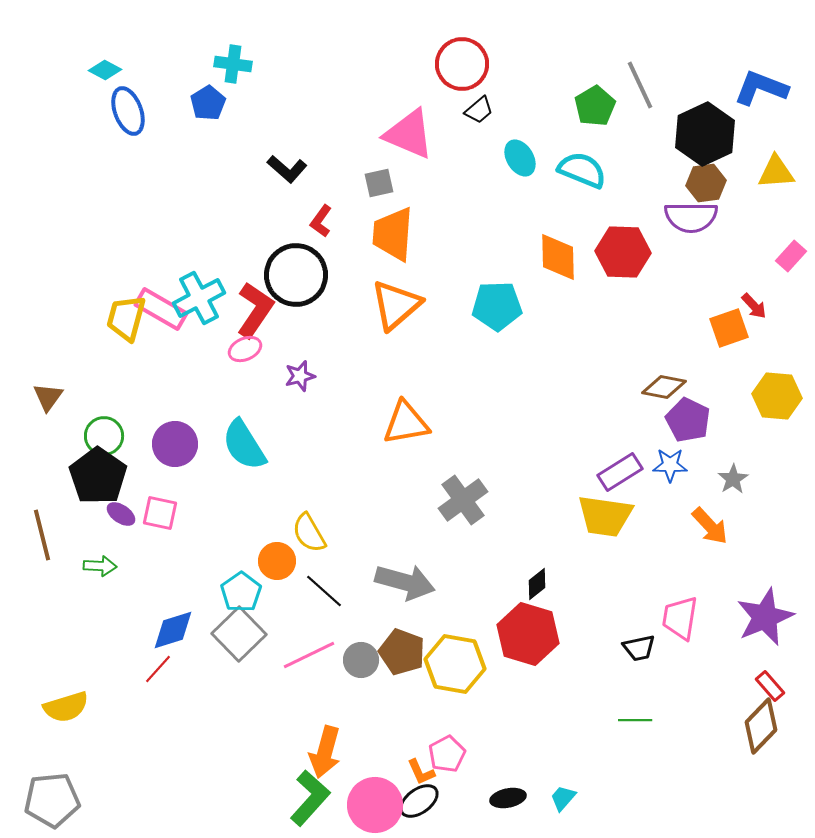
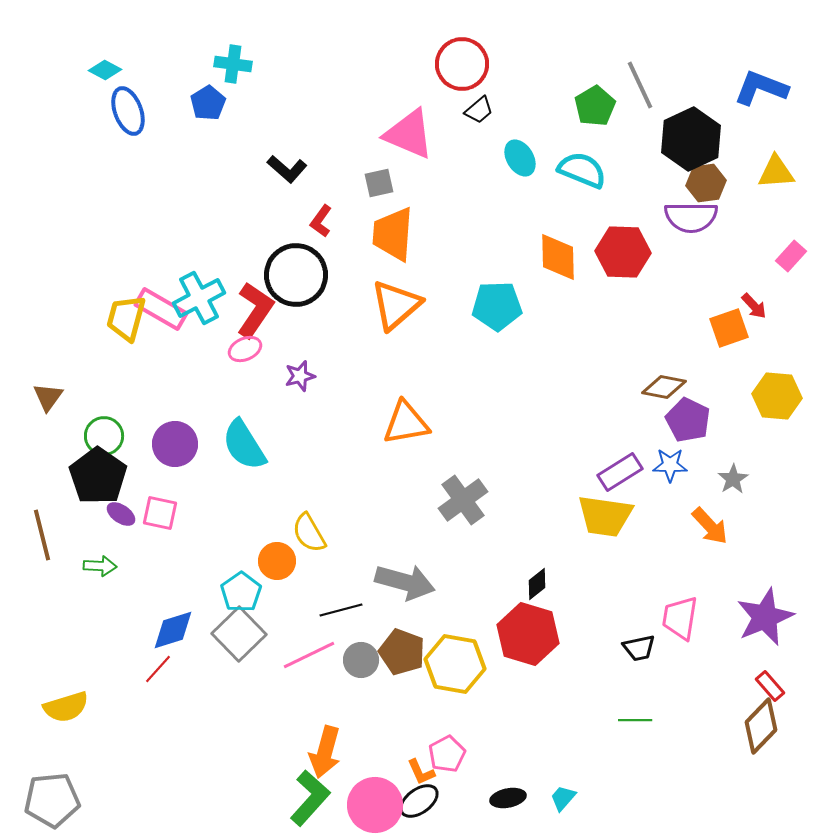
black hexagon at (705, 134): moved 14 px left, 5 px down
black line at (324, 591): moved 17 px right, 19 px down; rotated 57 degrees counterclockwise
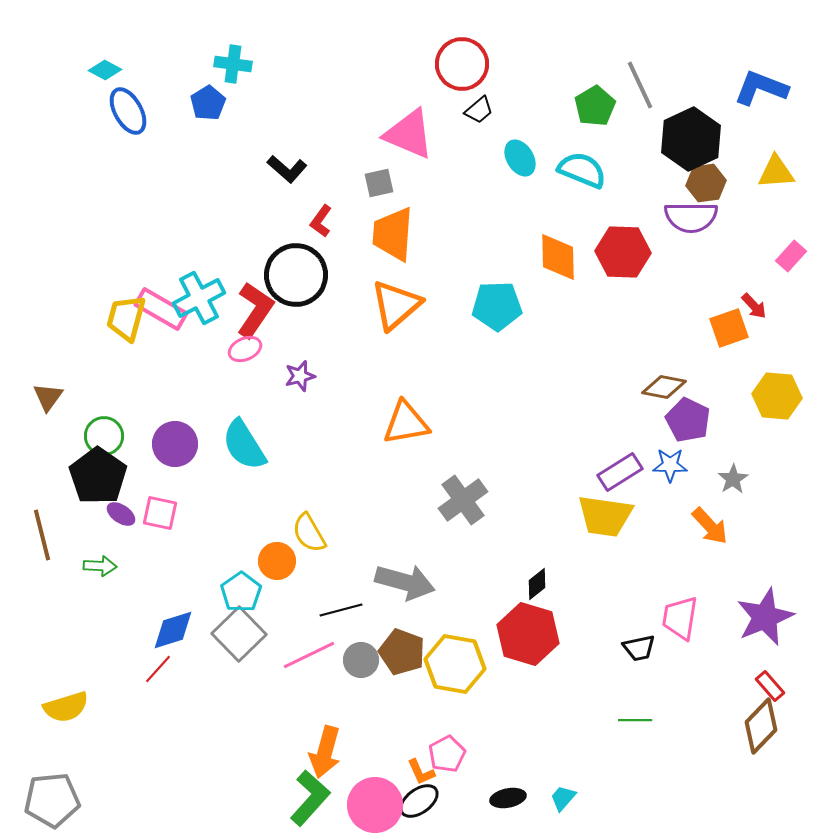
blue ellipse at (128, 111): rotated 9 degrees counterclockwise
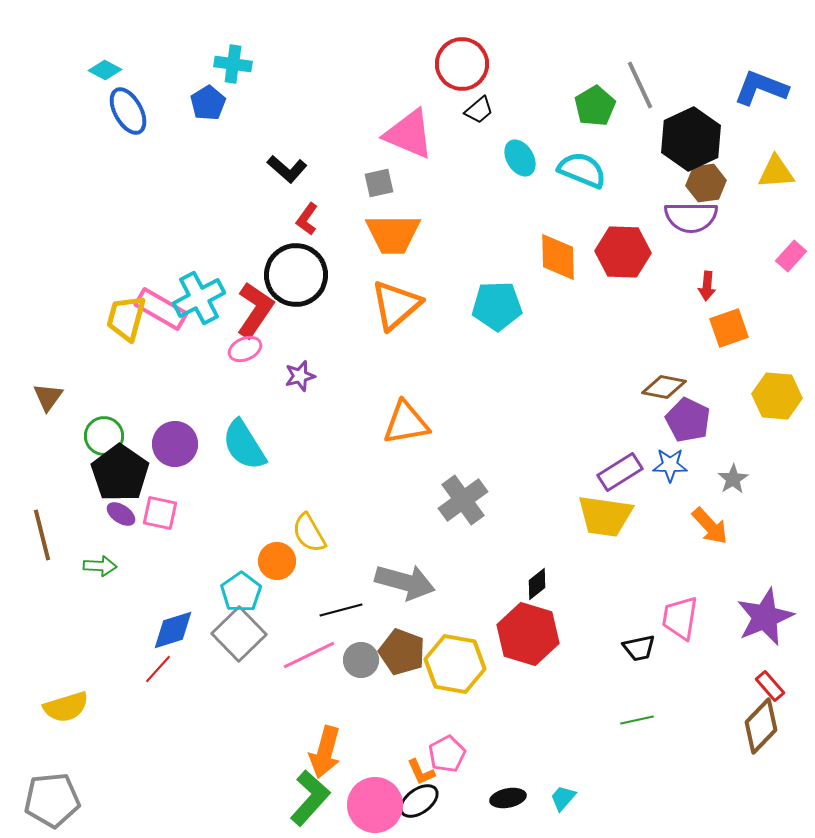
red L-shape at (321, 221): moved 14 px left, 2 px up
orange trapezoid at (393, 234): rotated 94 degrees counterclockwise
red arrow at (754, 306): moved 47 px left, 20 px up; rotated 48 degrees clockwise
black pentagon at (98, 476): moved 22 px right, 3 px up
green line at (635, 720): moved 2 px right; rotated 12 degrees counterclockwise
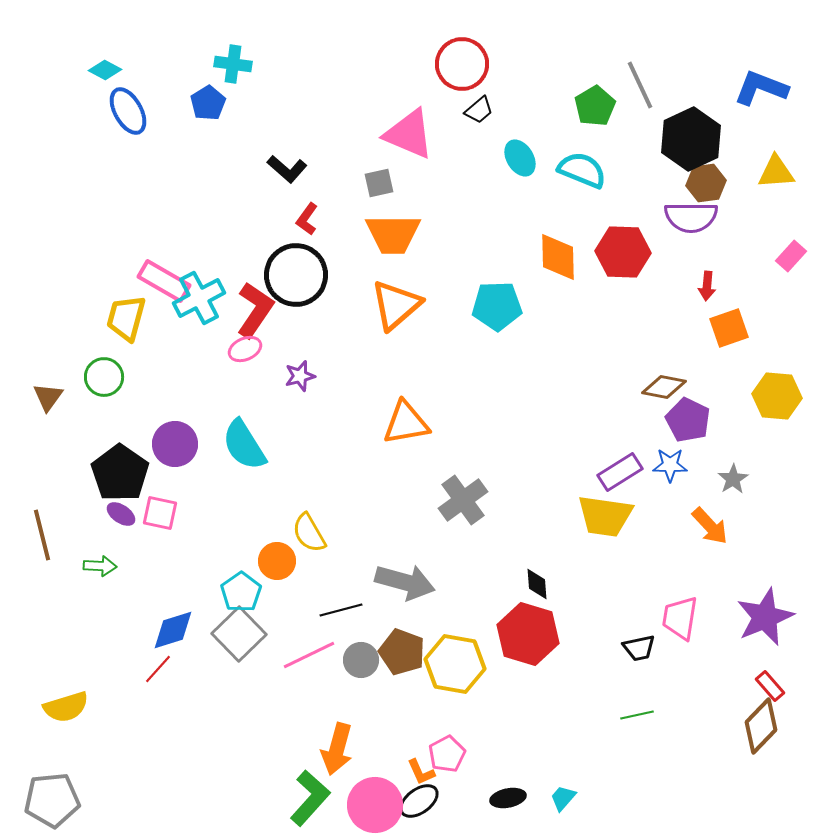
pink rectangle at (161, 309): moved 3 px right, 28 px up
green circle at (104, 436): moved 59 px up
black diamond at (537, 584): rotated 56 degrees counterclockwise
green line at (637, 720): moved 5 px up
orange arrow at (325, 752): moved 12 px right, 3 px up
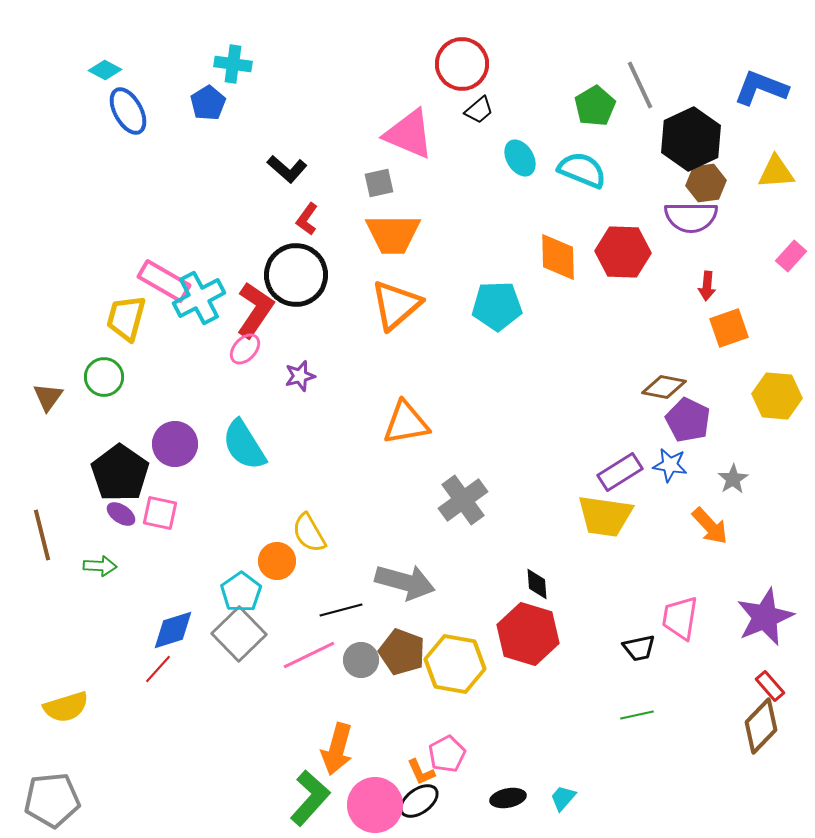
pink ellipse at (245, 349): rotated 24 degrees counterclockwise
blue star at (670, 465): rotated 8 degrees clockwise
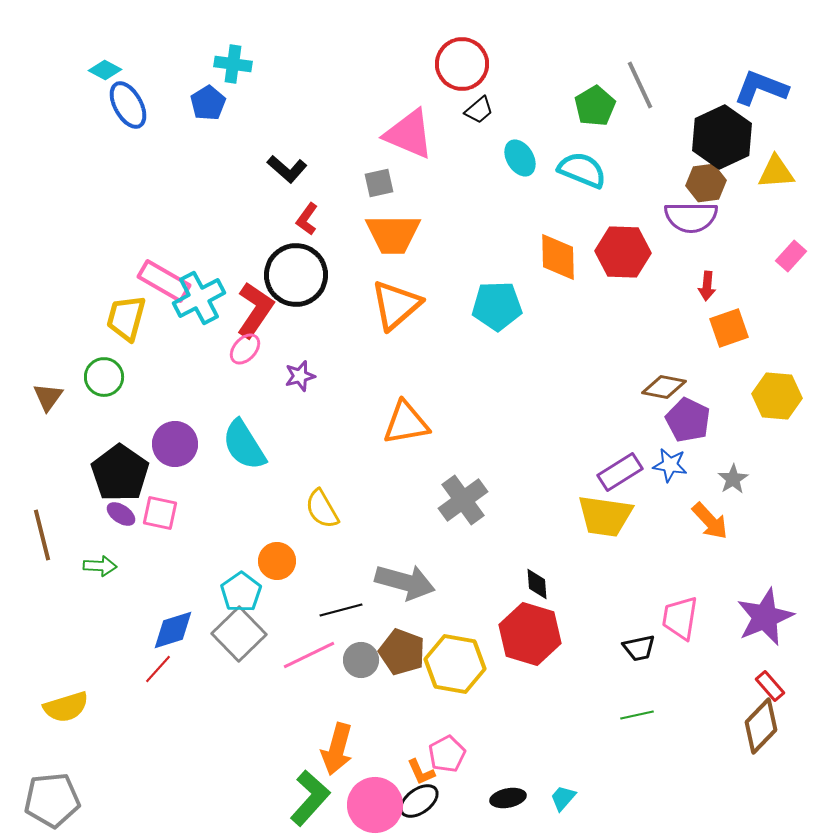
blue ellipse at (128, 111): moved 6 px up
black hexagon at (691, 139): moved 31 px right, 2 px up
orange arrow at (710, 526): moved 5 px up
yellow semicircle at (309, 533): moved 13 px right, 24 px up
red hexagon at (528, 634): moved 2 px right
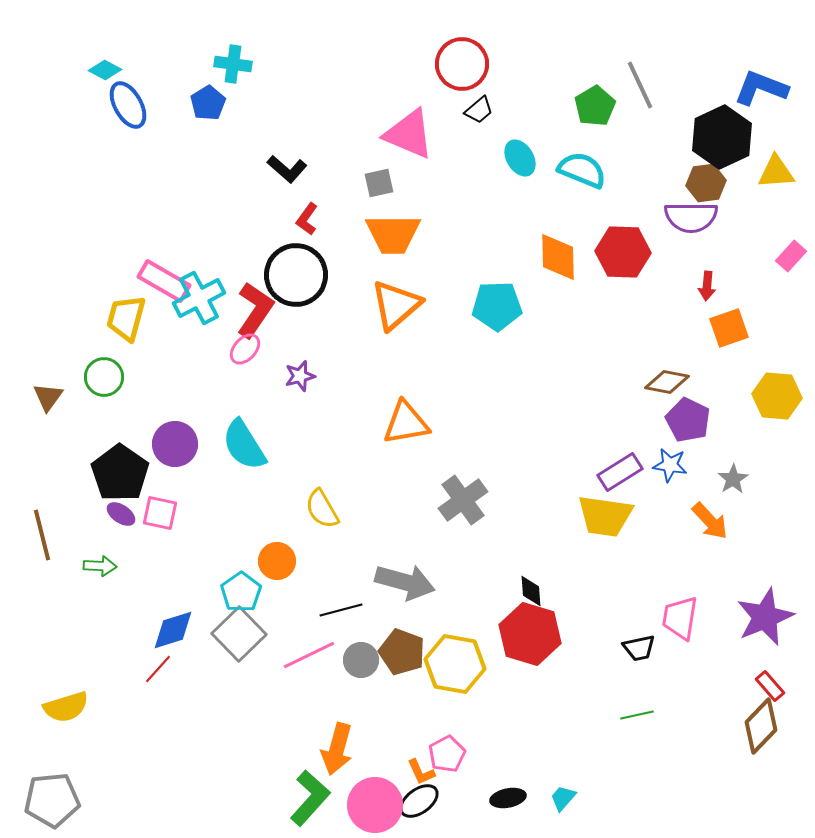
brown diamond at (664, 387): moved 3 px right, 5 px up
black diamond at (537, 584): moved 6 px left, 7 px down
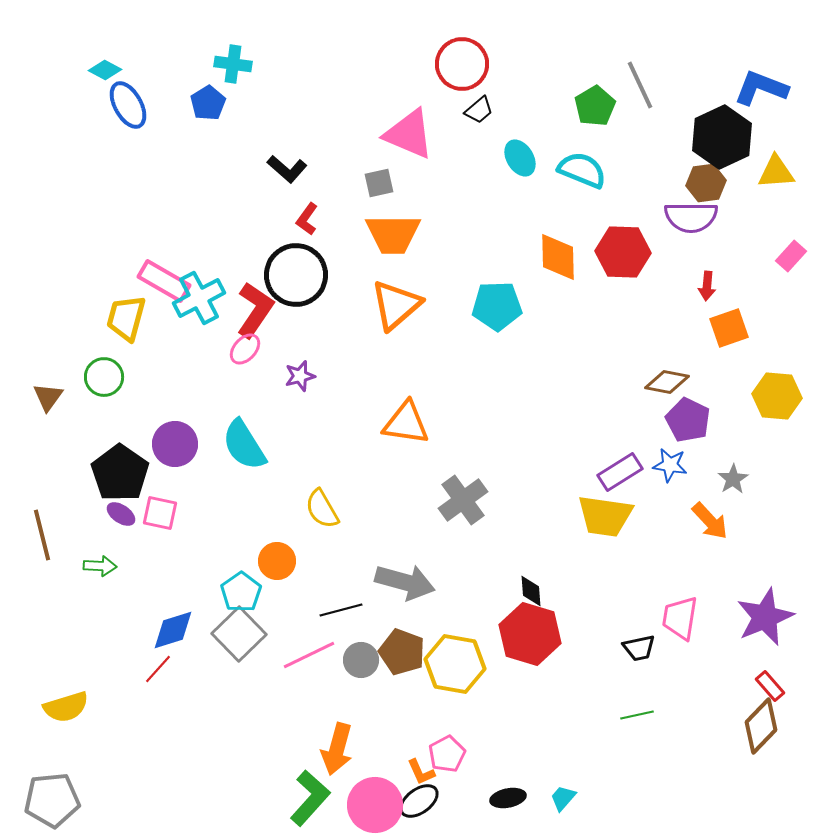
orange triangle at (406, 423): rotated 18 degrees clockwise
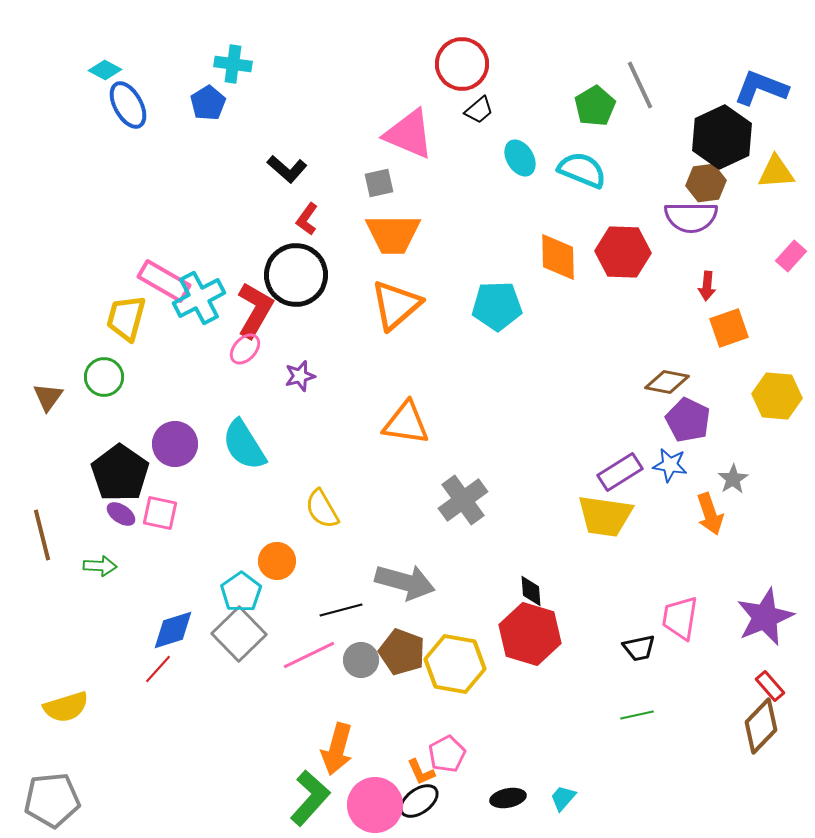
red L-shape at (255, 310): rotated 4 degrees counterclockwise
orange arrow at (710, 521): moved 7 px up; rotated 24 degrees clockwise
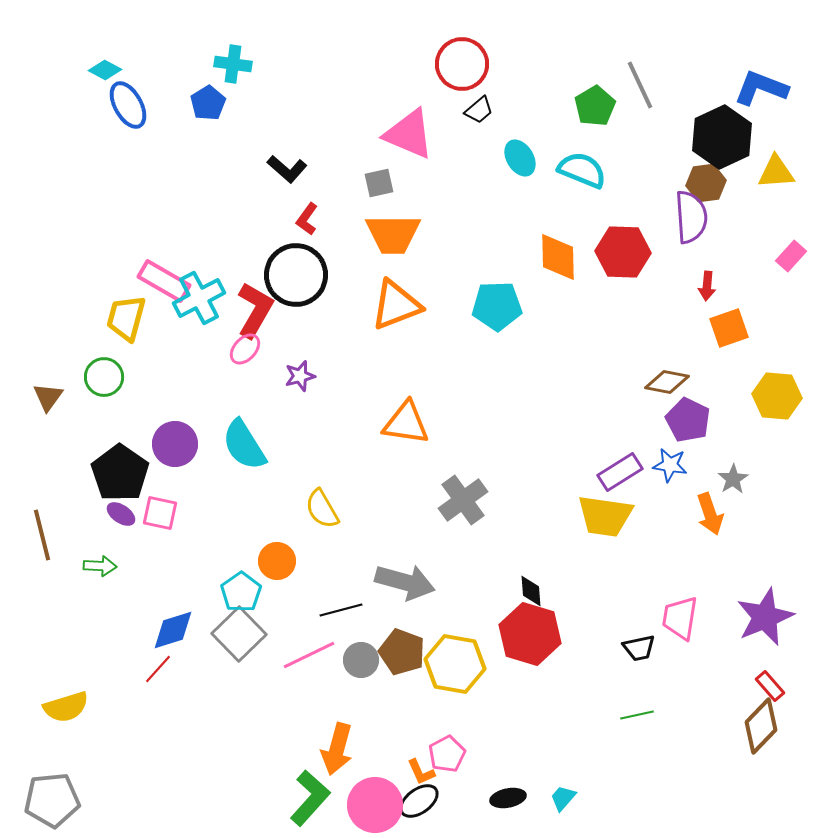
purple semicircle at (691, 217): rotated 94 degrees counterclockwise
orange triangle at (396, 305): rotated 20 degrees clockwise
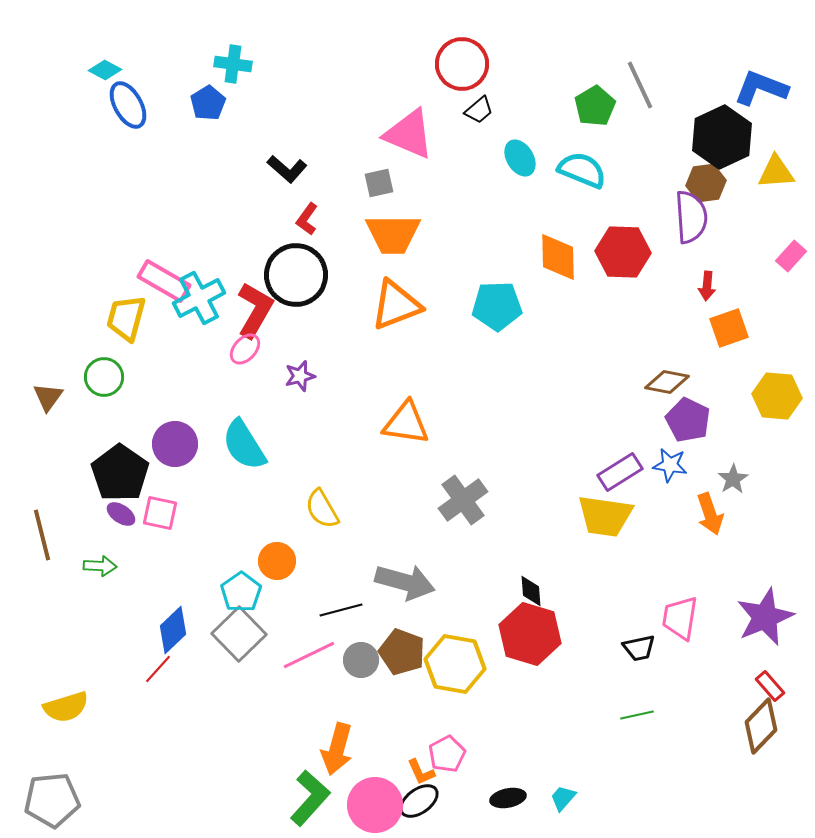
blue diamond at (173, 630): rotated 27 degrees counterclockwise
